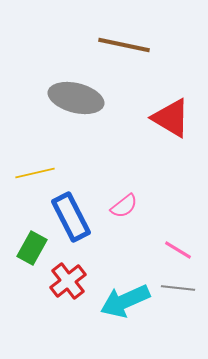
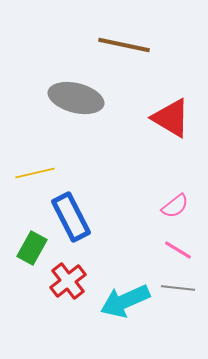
pink semicircle: moved 51 px right
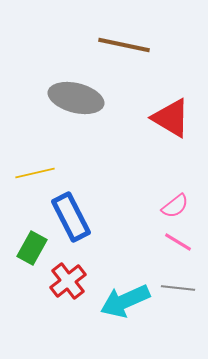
pink line: moved 8 px up
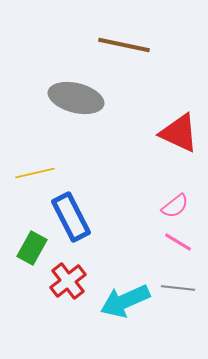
red triangle: moved 8 px right, 15 px down; rotated 6 degrees counterclockwise
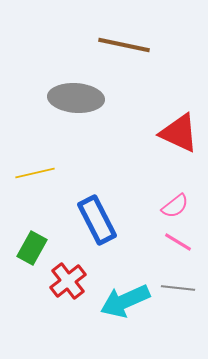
gray ellipse: rotated 10 degrees counterclockwise
blue rectangle: moved 26 px right, 3 px down
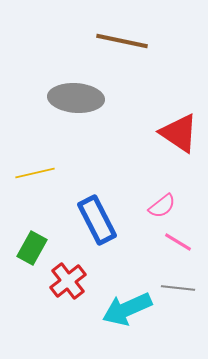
brown line: moved 2 px left, 4 px up
red triangle: rotated 9 degrees clockwise
pink semicircle: moved 13 px left
cyan arrow: moved 2 px right, 8 px down
